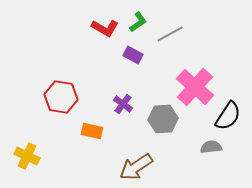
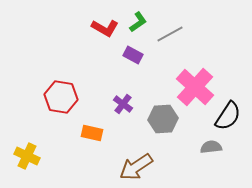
orange rectangle: moved 2 px down
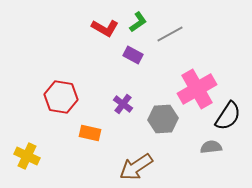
pink cross: moved 2 px right, 2 px down; rotated 18 degrees clockwise
orange rectangle: moved 2 px left
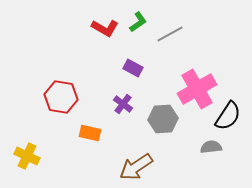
purple rectangle: moved 13 px down
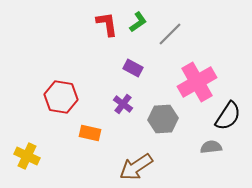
red L-shape: moved 2 px right, 4 px up; rotated 128 degrees counterclockwise
gray line: rotated 16 degrees counterclockwise
pink cross: moved 7 px up
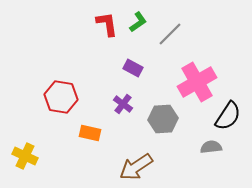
yellow cross: moved 2 px left
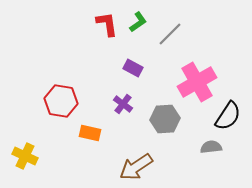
red hexagon: moved 4 px down
gray hexagon: moved 2 px right
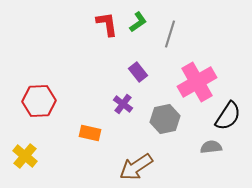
gray line: rotated 28 degrees counterclockwise
purple rectangle: moved 5 px right, 4 px down; rotated 24 degrees clockwise
red hexagon: moved 22 px left; rotated 12 degrees counterclockwise
gray hexagon: rotated 8 degrees counterclockwise
yellow cross: rotated 15 degrees clockwise
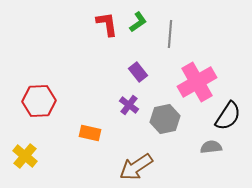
gray line: rotated 12 degrees counterclockwise
purple cross: moved 6 px right, 1 px down
